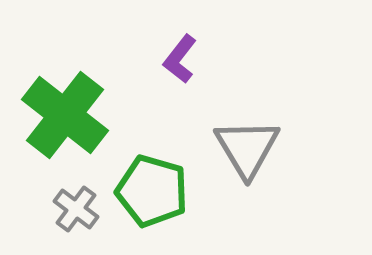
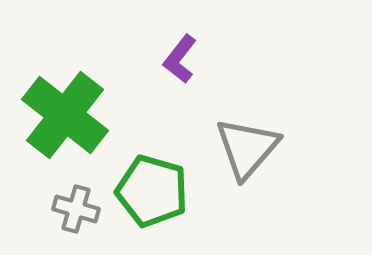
gray triangle: rotated 12 degrees clockwise
gray cross: rotated 21 degrees counterclockwise
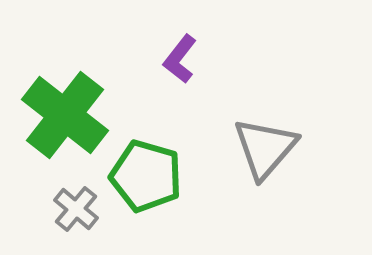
gray triangle: moved 18 px right
green pentagon: moved 6 px left, 15 px up
gray cross: rotated 24 degrees clockwise
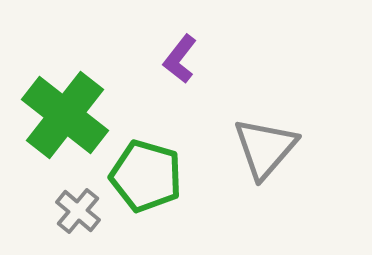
gray cross: moved 2 px right, 2 px down
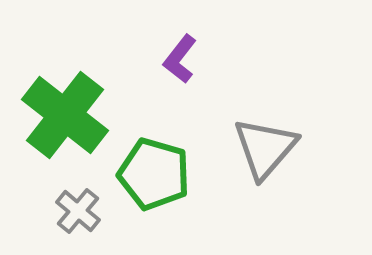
green pentagon: moved 8 px right, 2 px up
